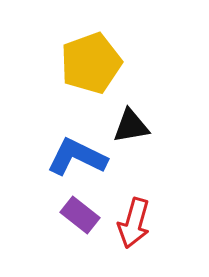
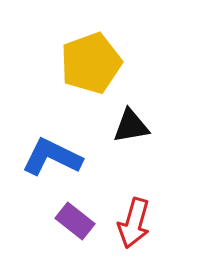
blue L-shape: moved 25 px left
purple rectangle: moved 5 px left, 6 px down
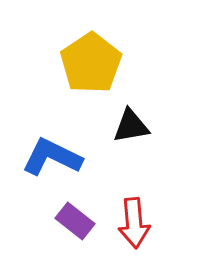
yellow pentagon: rotated 14 degrees counterclockwise
red arrow: rotated 21 degrees counterclockwise
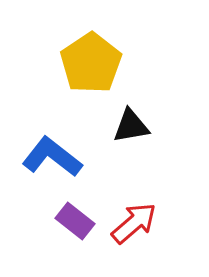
blue L-shape: rotated 12 degrees clockwise
red arrow: rotated 126 degrees counterclockwise
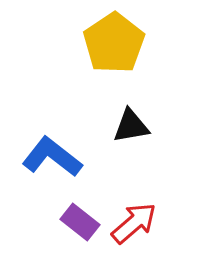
yellow pentagon: moved 23 px right, 20 px up
purple rectangle: moved 5 px right, 1 px down
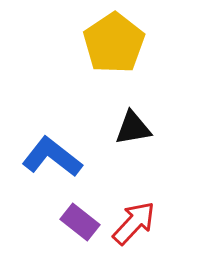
black triangle: moved 2 px right, 2 px down
red arrow: rotated 6 degrees counterclockwise
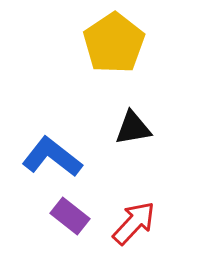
purple rectangle: moved 10 px left, 6 px up
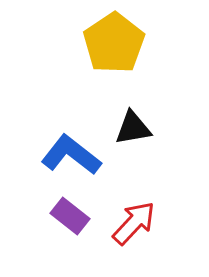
blue L-shape: moved 19 px right, 2 px up
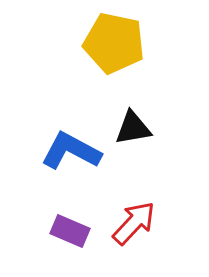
yellow pentagon: rotated 26 degrees counterclockwise
blue L-shape: moved 4 px up; rotated 10 degrees counterclockwise
purple rectangle: moved 15 px down; rotated 15 degrees counterclockwise
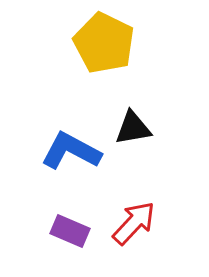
yellow pentagon: moved 10 px left; rotated 14 degrees clockwise
